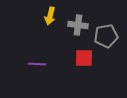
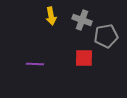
yellow arrow: moved 1 px right; rotated 24 degrees counterclockwise
gray cross: moved 4 px right, 5 px up; rotated 12 degrees clockwise
purple line: moved 2 px left
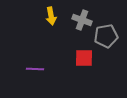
purple line: moved 5 px down
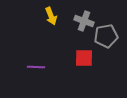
yellow arrow: rotated 12 degrees counterclockwise
gray cross: moved 2 px right, 1 px down
purple line: moved 1 px right, 2 px up
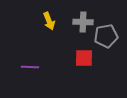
yellow arrow: moved 2 px left, 5 px down
gray cross: moved 1 px left, 1 px down; rotated 18 degrees counterclockwise
purple line: moved 6 px left
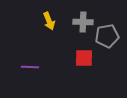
gray pentagon: moved 1 px right
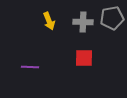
gray pentagon: moved 5 px right, 18 px up
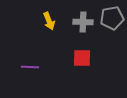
red square: moved 2 px left
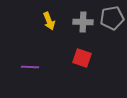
red square: rotated 18 degrees clockwise
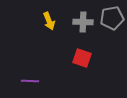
purple line: moved 14 px down
